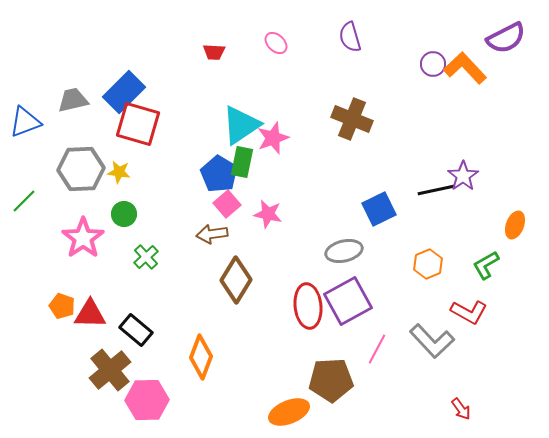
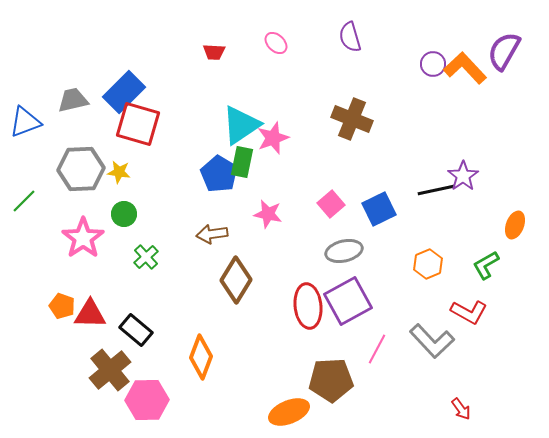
purple semicircle at (506, 38): moved 2 px left, 13 px down; rotated 147 degrees clockwise
pink square at (227, 204): moved 104 px right
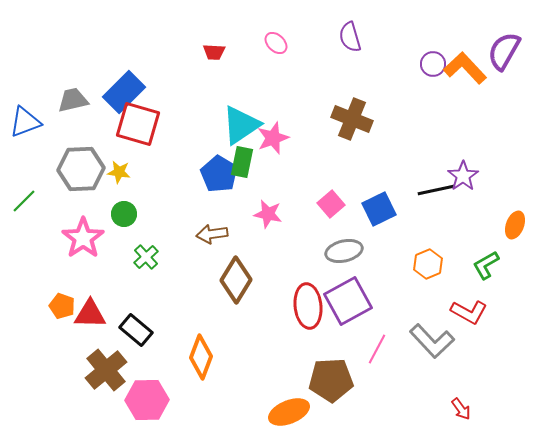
brown cross at (110, 370): moved 4 px left
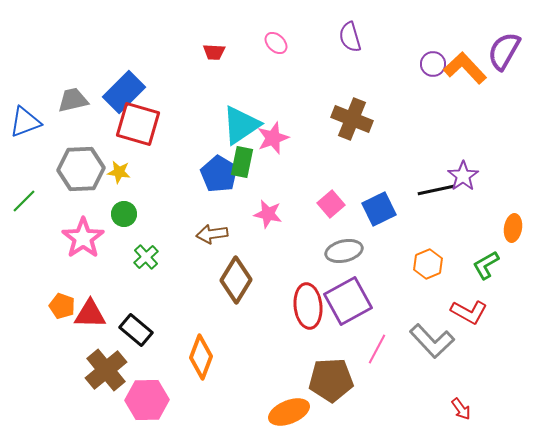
orange ellipse at (515, 225): moved 2 px left, 3 px down; rotated 12 degrees counterclockwise
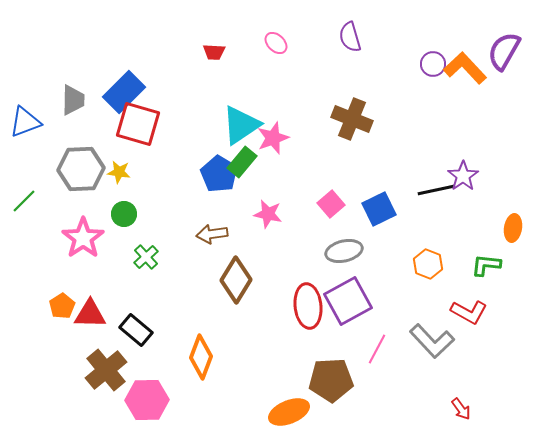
gray trapezoid at (73, 100): rotated 104 degrees clockwise
green rectangle at (242, 162): rotated 28 degrees clockwise
orange hexagon at (428, 264): rotated 16 degrees counterclockwise
green L-shape at (486, 265): rotated 36 degrees clockwise
orange pentagon at (62, 306): rotated 20 degrees clockwise
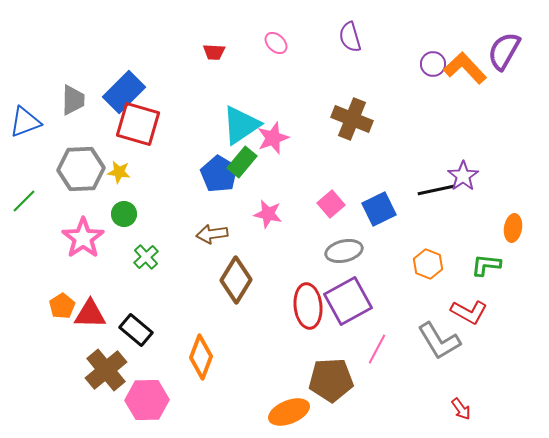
gray L-shape at (432, 341): moved 7 px right; rotated 12 degrees clockwise
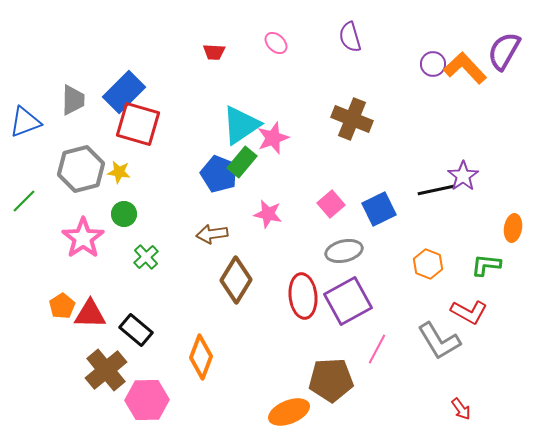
gray hexagon at (81, 169): rotated 12 degrees counterclockwise
blue pentagon at (219, 174): rotated 9 degrees counterclockwise
red ellipse at (308, 306): moved 5 px left, 10 px up
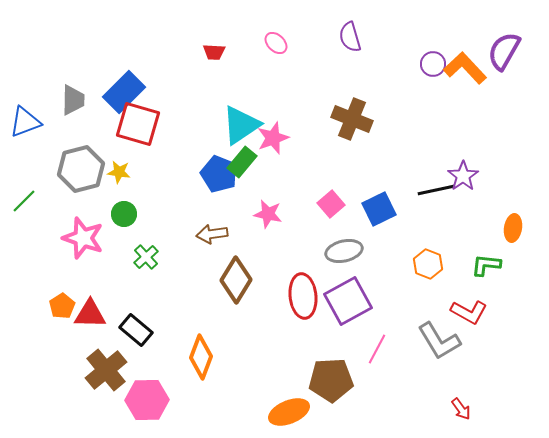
pink star at (83, 238): rotated 18 degrees counterclockwise
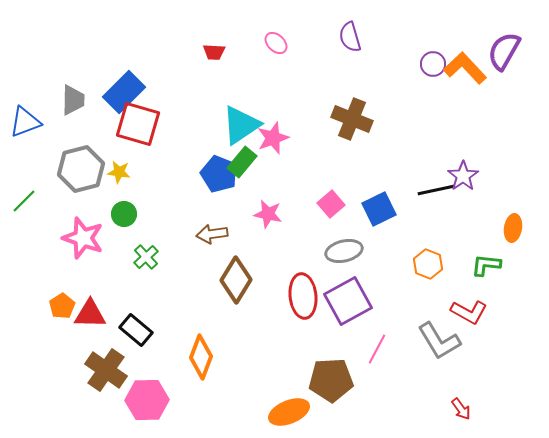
brown cross at (106, 370): rotated 15 degrees counterclockwise
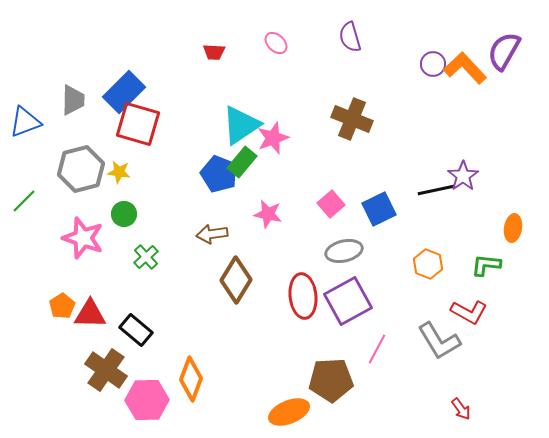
orange diamond at (201, 357): moved 10 px left, 22 px down
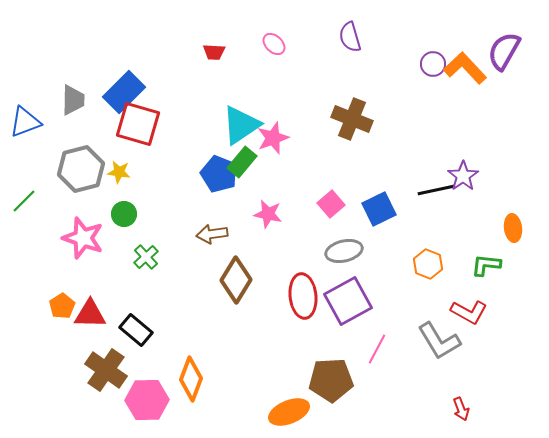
pink ellipse at (276, 43): moved 2 px left, 1 px down
orange ellipse at (513, 228): rotated 16 degrees counterclockwise
red arrow at (461, 409): rotated 15 degrees clockwise
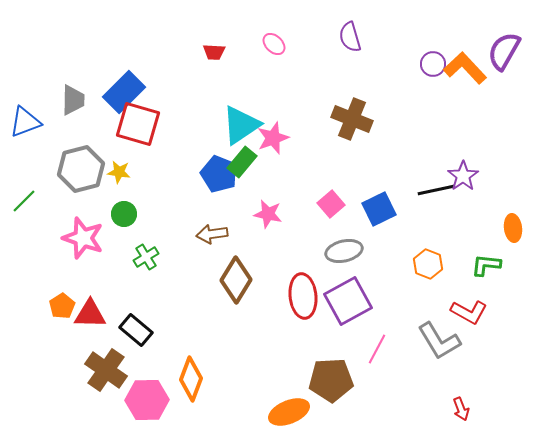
green cross at (146, 257): rotated 10 degrees clockwise
